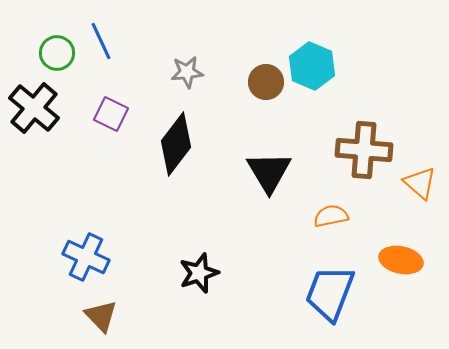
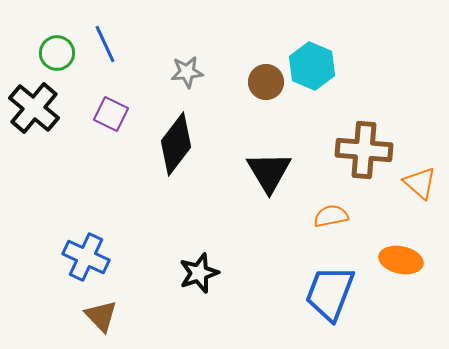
blue line: moved 4 px right, 3 px down
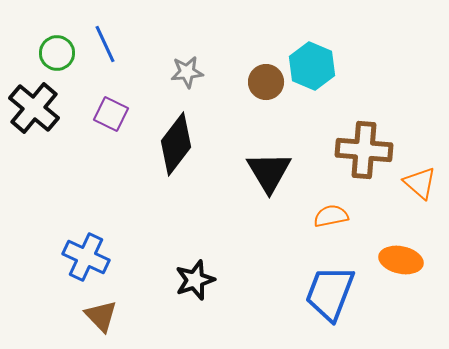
black star: moved 4 px left, 7 px down
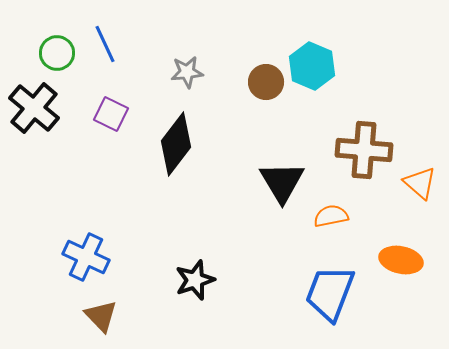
black triangle: moved 13 px right, 10 px down
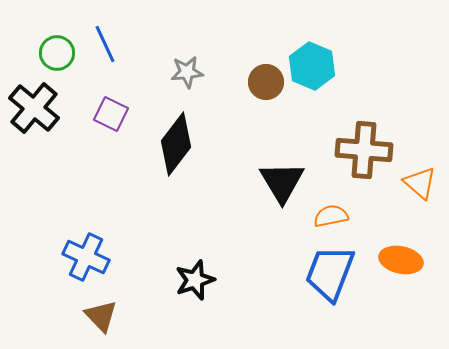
blue trapezoid: moved 20 px up
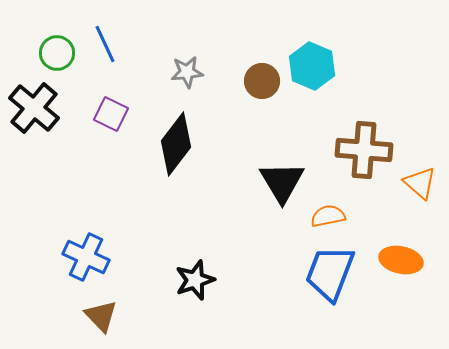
brown circle: moved 4 px left, 1 px up
orange semicircle: moved 3 px left
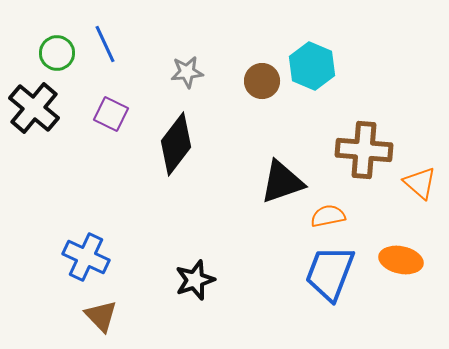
black triangle: rotated 42 degrees clockwise
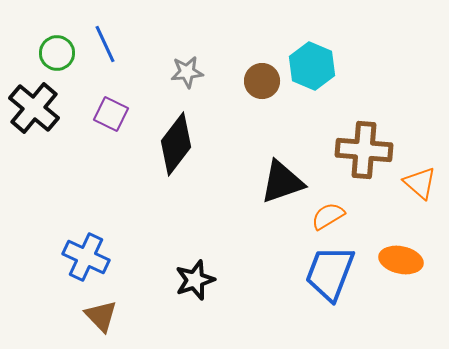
orange semicircle: rotated 20 degrees counterclockwise
